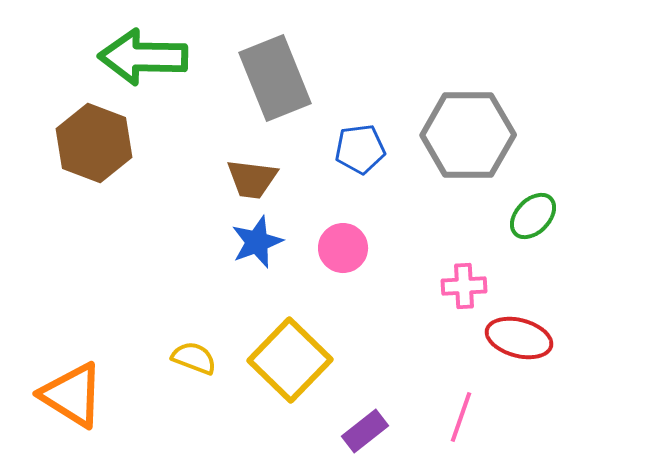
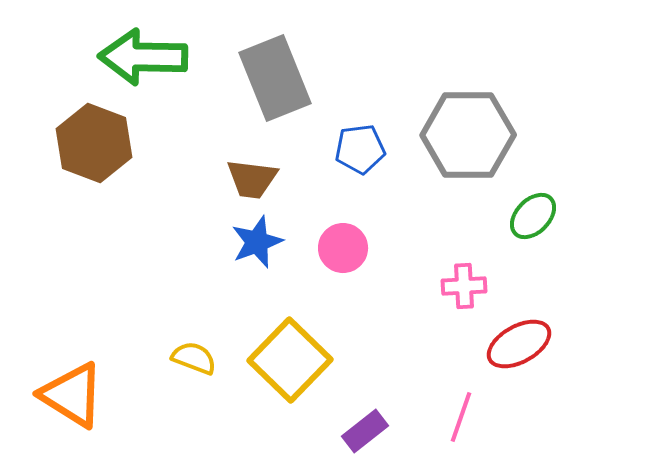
red ellipse: moved 6 px down; rotated 44 degrees counterclockwise
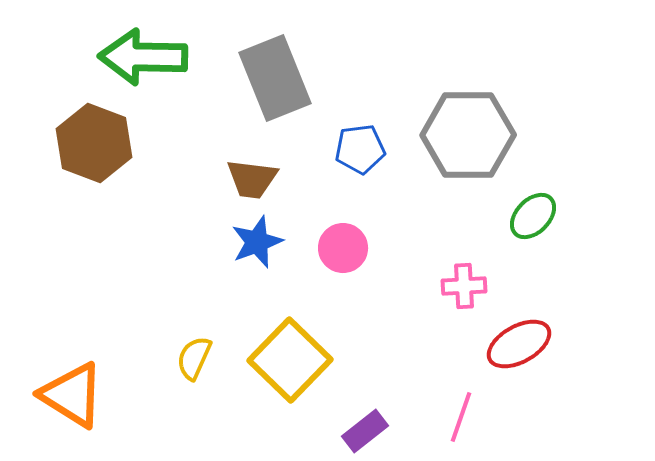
yellow semicircle: rotated 87 degrees counterclockwise
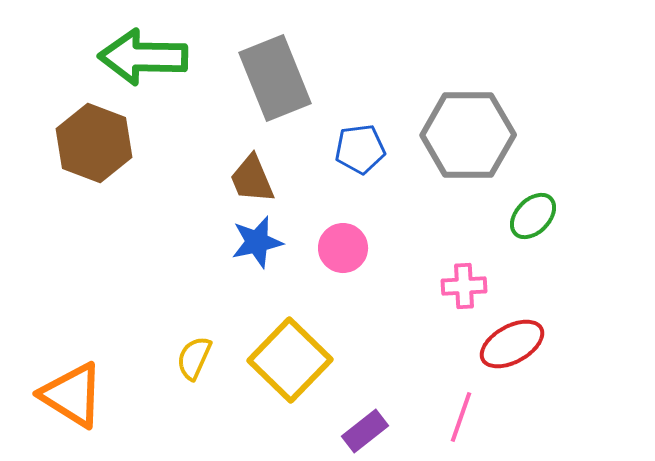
brown trapezoid: rotated 60 degrees clockwise
blue star: rotated 8 degrees clockwise
red ellipse: moved 7 px left
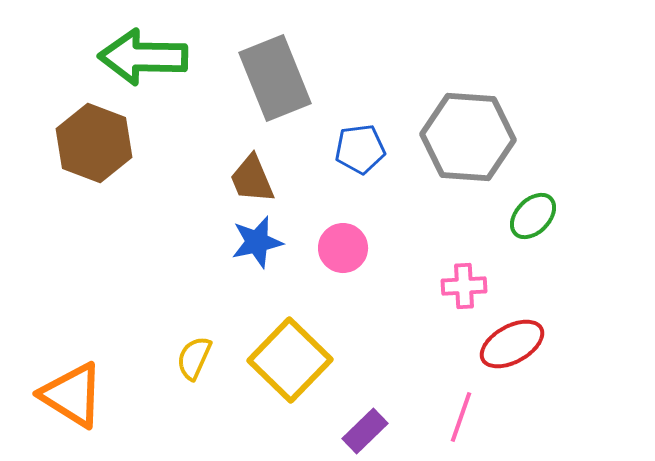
gray hexagon: moved 2 px down; rotated 4 degrees clockwise
purple rectangle: rotated 6 degrees counterclockwise
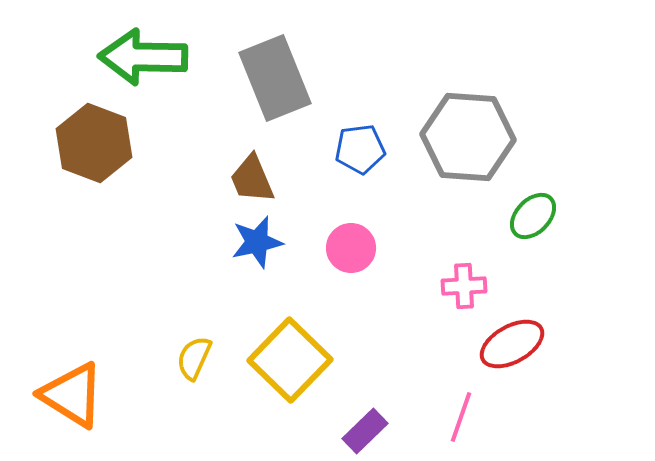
pink circle: moved 8 px right
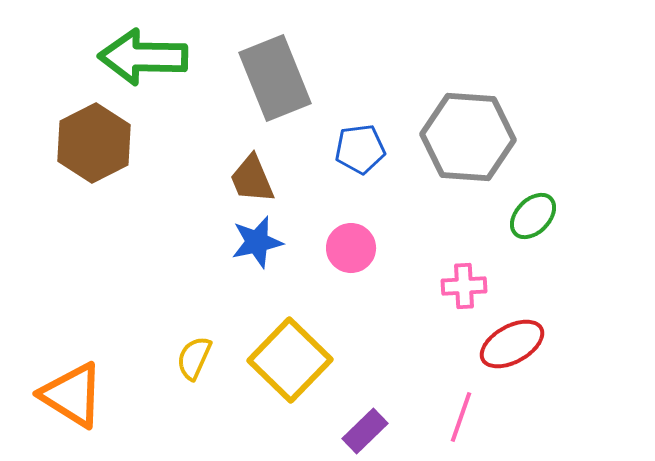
brown hexagon: rotated 12 degrees clockwise
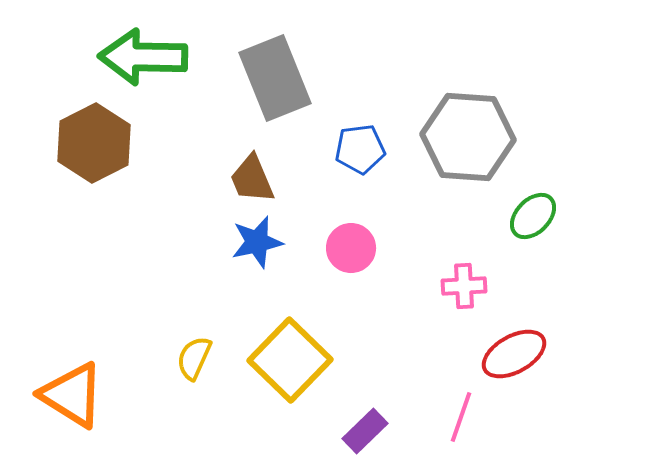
red ellipse: moved 2 px right, 10 px down
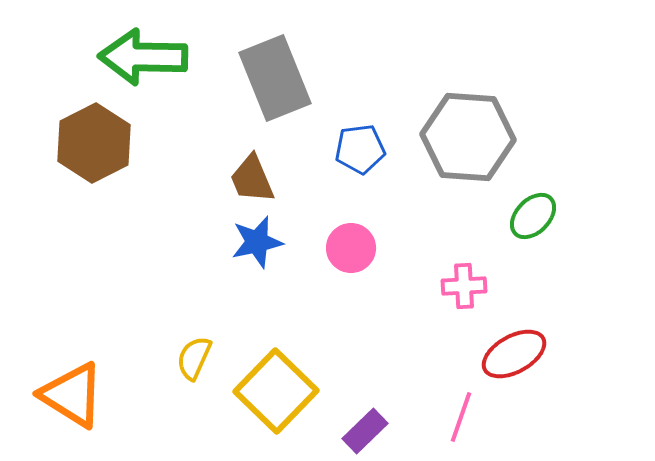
yellow square: moved 14 px left, 31 px down
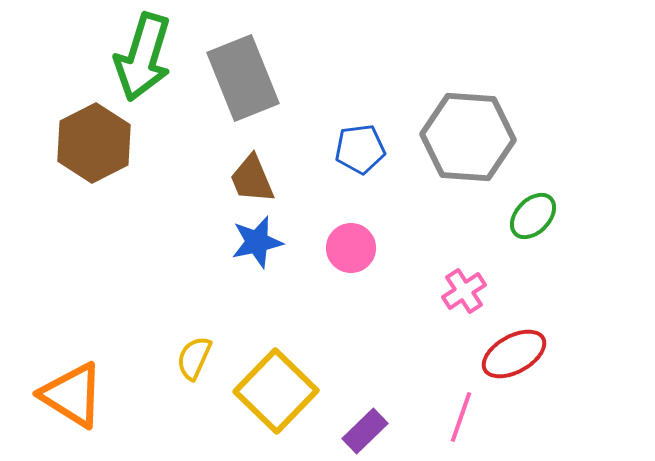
green arrow: rotated 74 degrees counterclockwise
gray rectangle: moved 32 px left
pink cross: moved 5 px down; rotated 30 degrees counterclockwise
